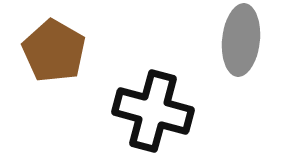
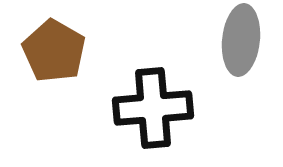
black cross: moved 3 px up; rotated 20 degrees counterclockwise
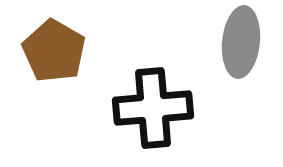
gray ellipse: moved 2 px down
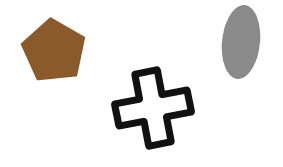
black cross: rotated 6 degrees counterclockwise
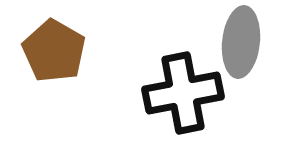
black cross: moved 30 px right, 15 px up
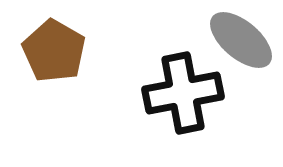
gray ellipse: moved 2 px up; rotated 56 degrees counterclockwise
